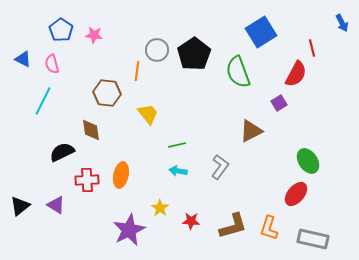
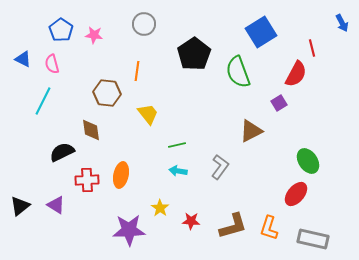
gray circle: moved 13 px left, 26 px up
purple star: rotated 24 degrees clockwise
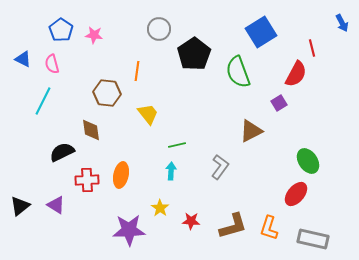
gray circle: moved 15 px right, 5 px down
cyan arrow: moved 7 px left; rotated 84 degrees clockwise
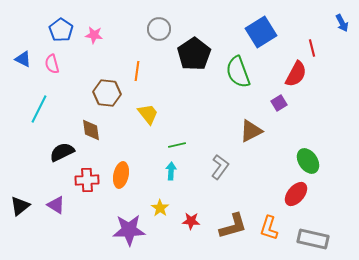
cyan line: moved 4 px left, 8 px down
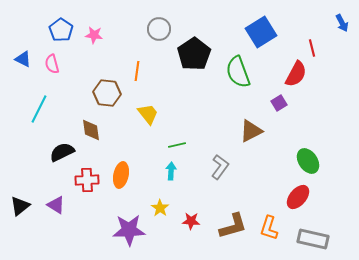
red ellipse: moved 2 px right, 3 px down
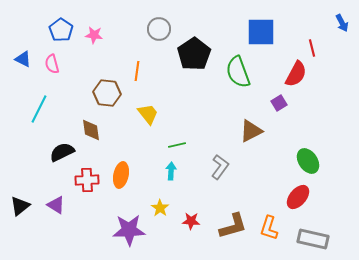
blue square: rotated 32 degrees clockwise
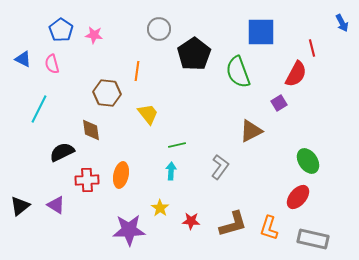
brown L-shape: moved 2 px up
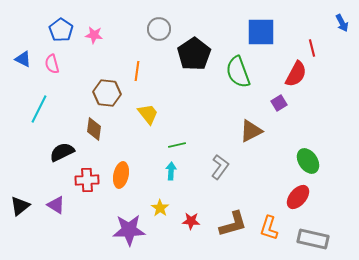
brown diamond: moved 3 px right, 1 px up; rotated 15 degrees clockwise
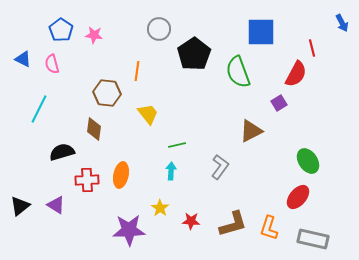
black semicircle: rotated 10 degrees clockwise
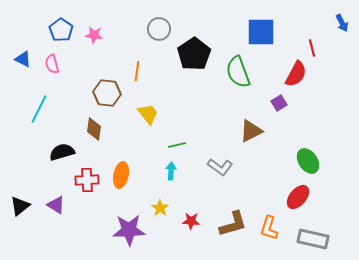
gray L-shape: rotated 90 degrees clockwise
